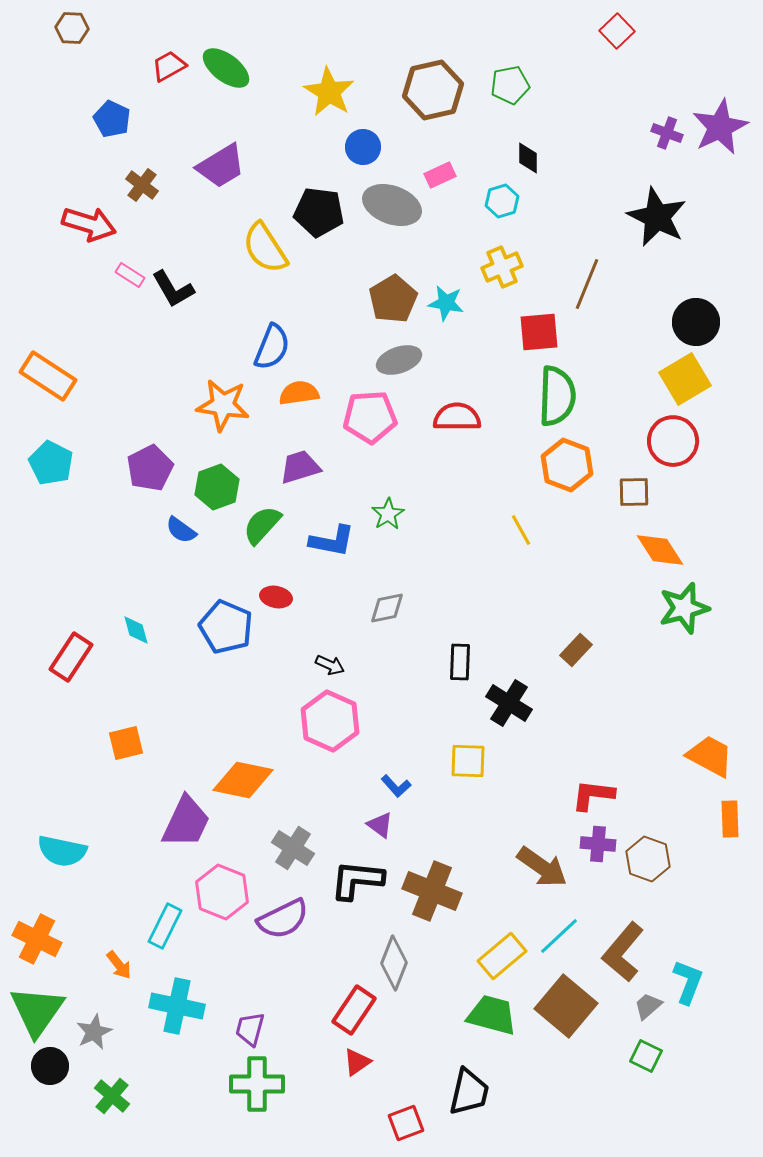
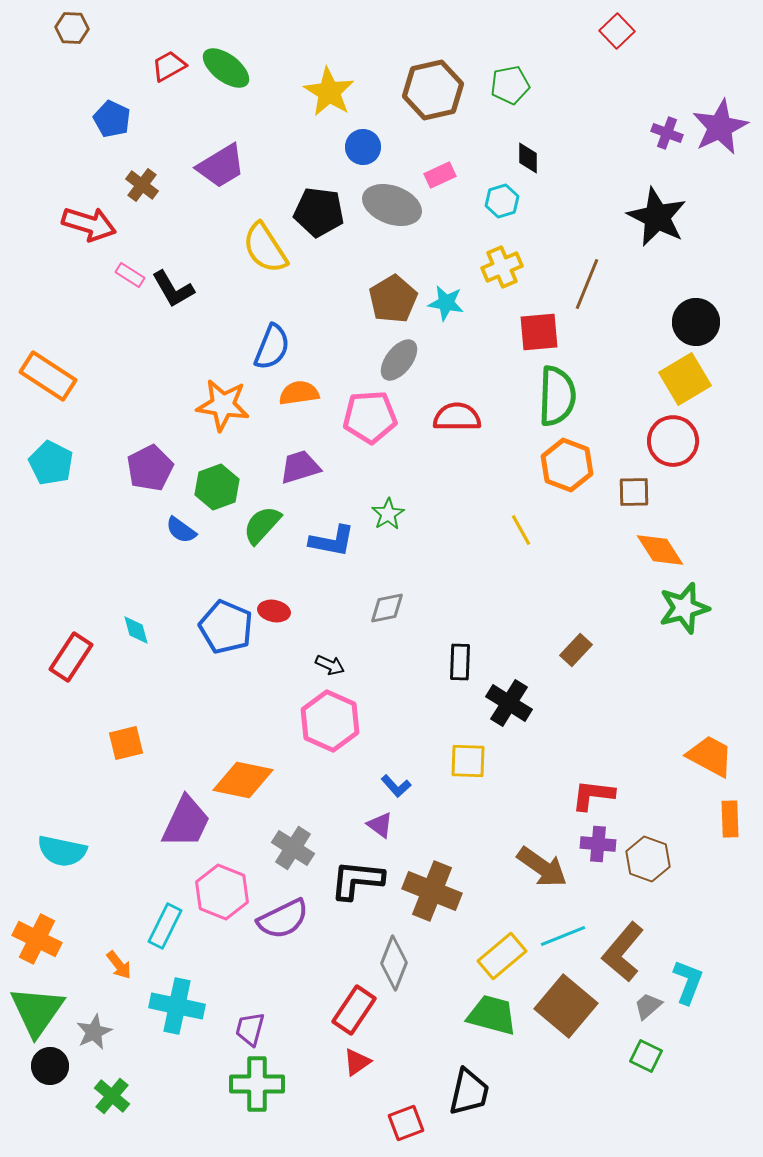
gray ellipse at (399, 360): rotated 33 degrees counterclockwise
red ellipse at (276, 597): moved 2 px left, 14 px down
cyan line at (559, 936): moved 4 px right; rotated 21 degrees clockwise
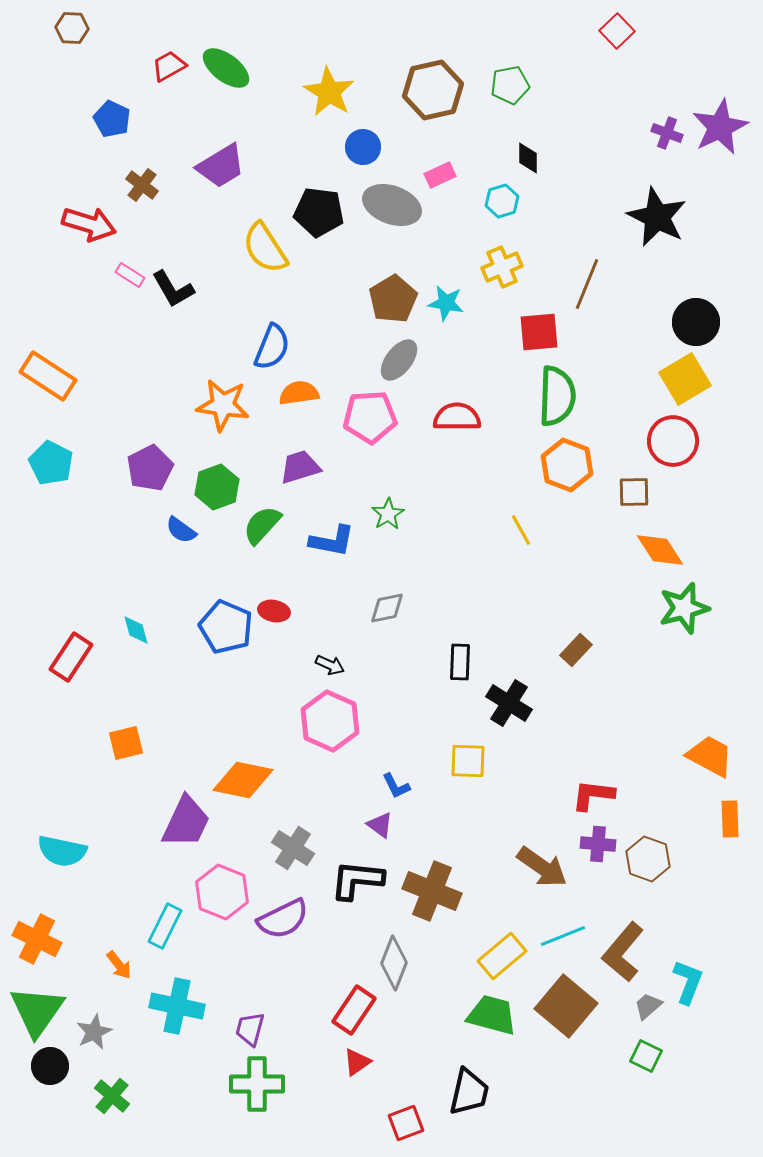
blue L-shape at (396, 786): rotated 16 degrees clockwise
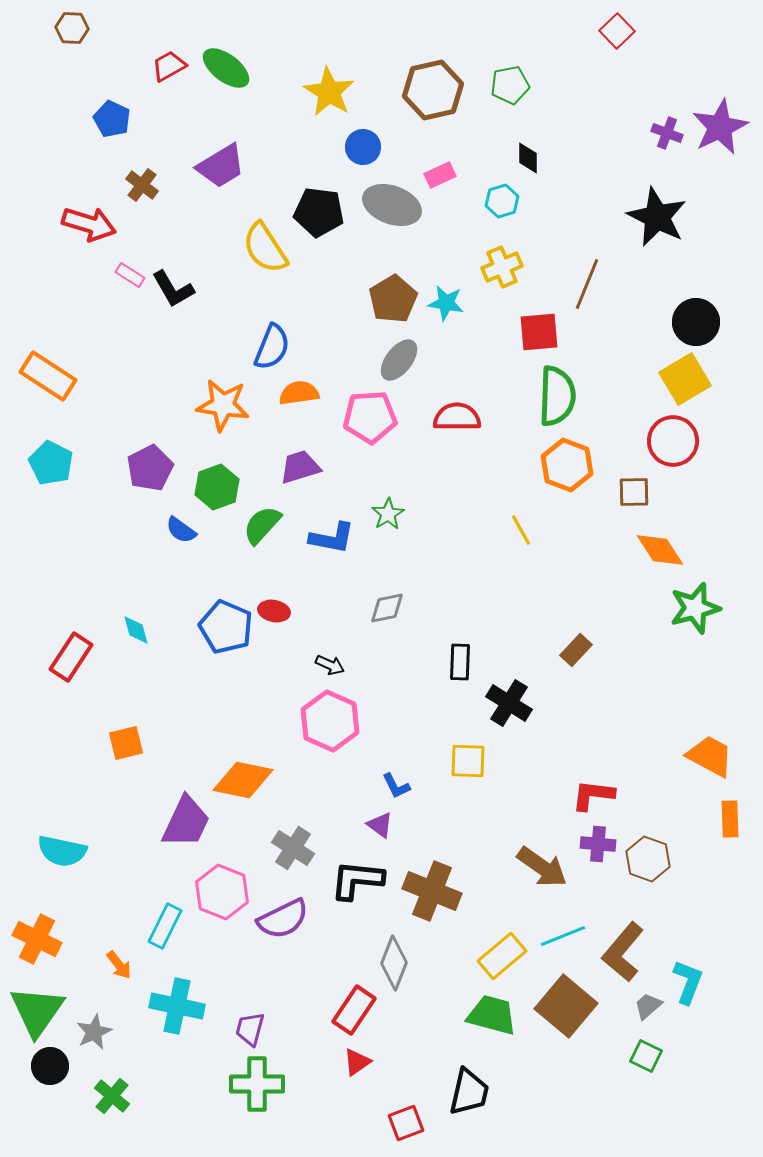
blue L-shape at (332, 541): moved 3 px up
green star at (684, 608): moved 11 px right
